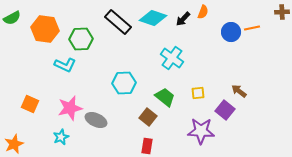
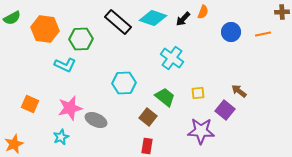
orange line: moved 11 px right, 6 px down
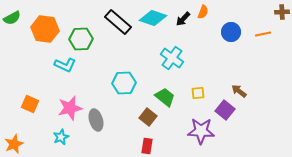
gray ellipse: rotated 50 degrees clockwise
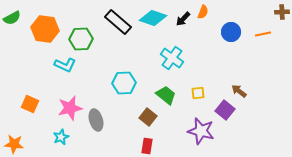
green trapezoid: moved 1 px right, 2 px up
purple star: rotated 12 degrees clockwise
orange star: rotated 30 degrees clockwise
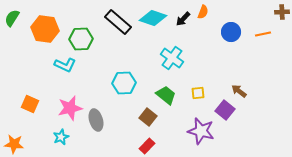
green semicircle: rotated 150 degrees clockwise
red rectangle: rotated 35 degrees clockwise
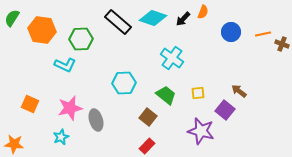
brown cross: moved 32 px down; rotated 24 degrees clockwise
orange hexagon: moved 3 px left, 1 px down
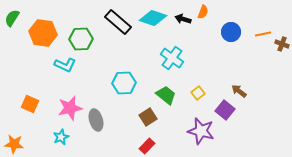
black arrow: rotated 63 degrees clockwise
orange hexagon: moved 1 px right, 3 px down
yellow square: rotated 32 degrees counterclockwise
brown square: rotated 18 degrees clockwise
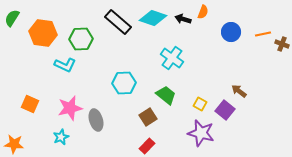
yellow square: moved 2 px right, 11 px down; rotated 24 degrees counterclockwise
purple star: moved 2 px down
